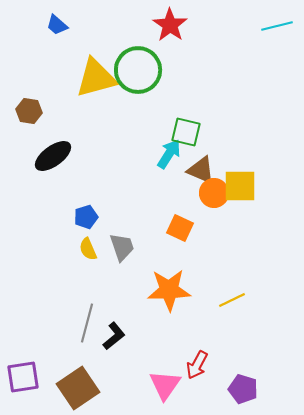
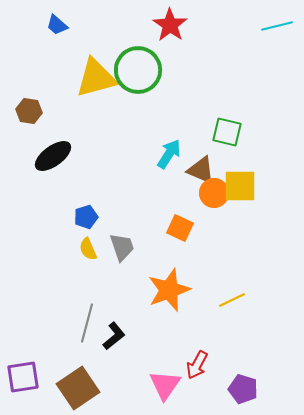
green square: moved 41 px right
orange star: rotated 18 degrees counterclockwise
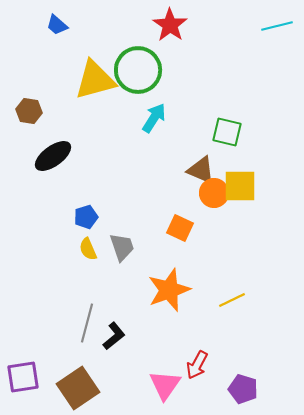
yellow triangle: moved 1 px left, 2 px down
cyan arrow: moved 15 px left, 36 px up
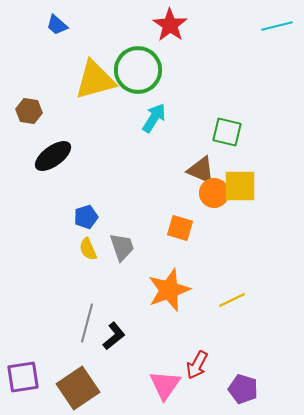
orange square: rotated 8 degrees counterclockwise
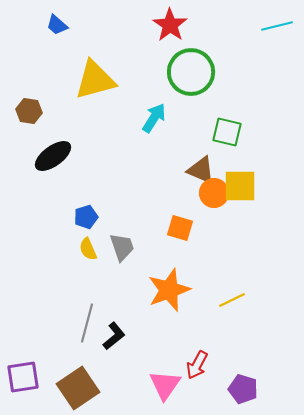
green circle: moved 53 px right, 2 px down
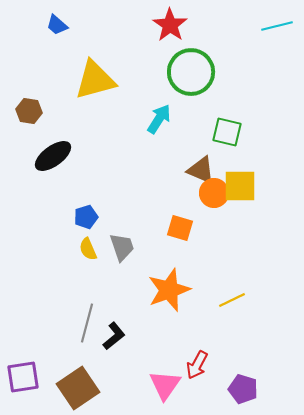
cyan arrow: moved 5 px right, 1 px down
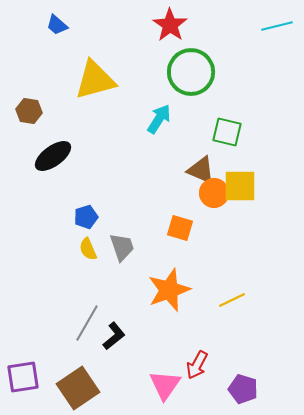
gray line: rotated 15 degrees clockwise
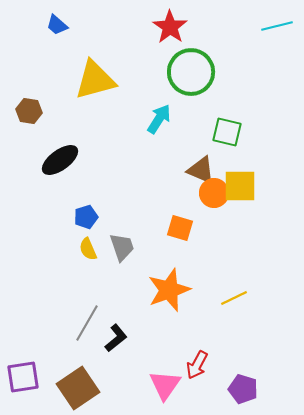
red star: moved 2 px down
black ellipse: moved 7 px right, 4 px down
yellow line: moved 2 px right, 2 px up
black L-shape: moved 2 px right, 2 px down
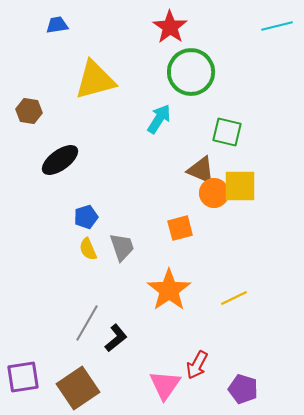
blue trapezoid: rotated 130 degrees clockwise
orange square: rotated 32 degrees counterclockwise
orange star: rotated 15 degrees counterclockwise
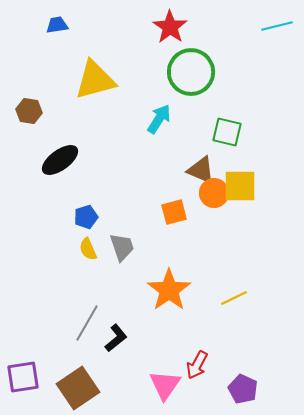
orange square: moved 6 px left, 16 px up
purple pentagon: rotated 8 degrees clockwise
